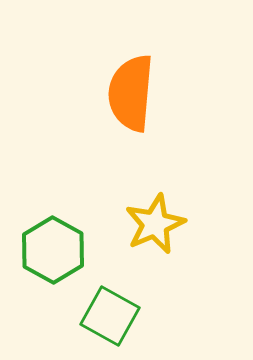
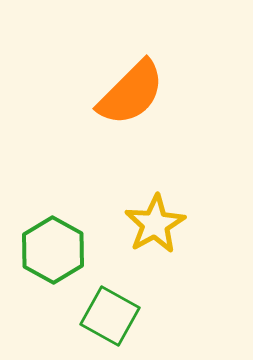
orange semicircle: rotated 140 degrees counterclockwise
yellow star: rotated 6 degrees counterclockwise
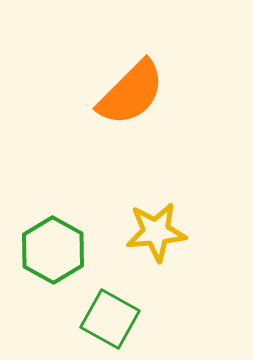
yellow star: moved 1 px right, 8 px down; rotated 24 degrees clockwise
green square: moved 3 px down
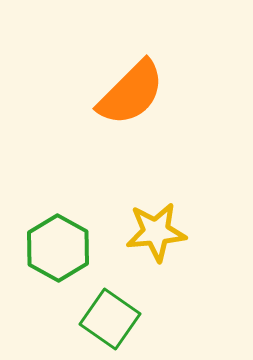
green hexagon: moved 5 px right, 2 px up
green square: rotated 6 degrees clockwise
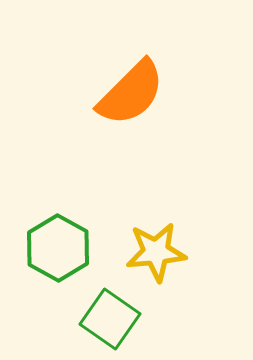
yellow star: moved 20 px down
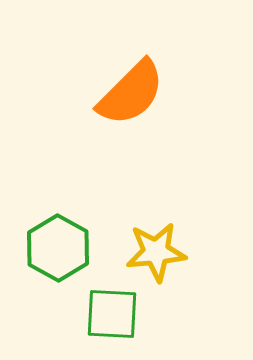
green square: moved 2 px right, 5 px up; rotated 32 degrees counterclockwise
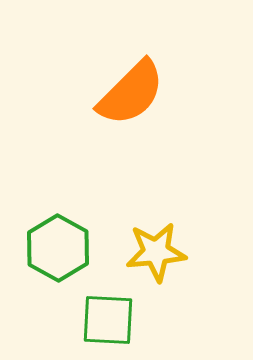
green square: moved 4 px left, 6 px down
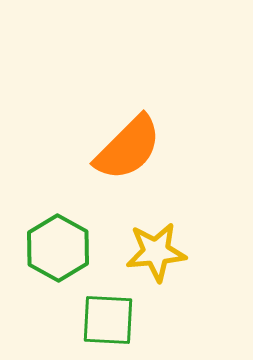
orange semicircle: moved 3 px left, 55 px down
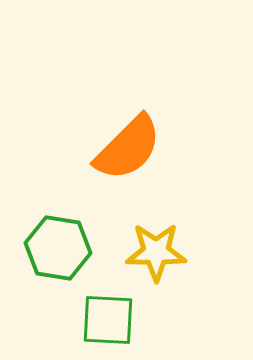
green hexagon: rotated 20 degrees counterclockwise
yellow star: rotated 6 degrees clockwise
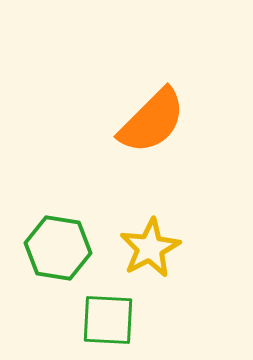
orange semicircle: moved 24 px right, 27 px up
yellow star: moved 6 px left, 4 px up; rotated 28 degrees counterclockwise
